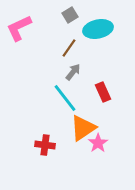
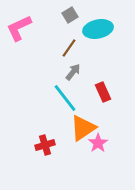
red cross: rotated 24 degrees counterclockwise
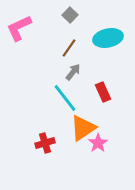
gray square: rotated 14 degrees counterclockwise
cyan ellipse: moved 10 px right, 9 px down
red cross: moved 2 px up
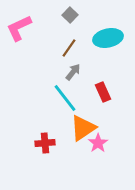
red cross: rotated 12 degrees clockwise
